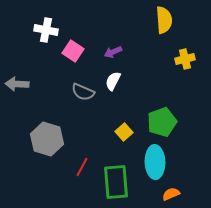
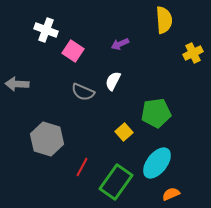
white cross: rotated 10 degrees clockwise
purple arrow: moved 7 px right, 8 px up
yellow cross: moved 8 px right, 6 px up; rotated 12 degrees counterclockwise
green pentagon: moved 6 px left, 9 px up; rotated 12 degrees clockwise
cyan ellipse: moved 2 px right, 1 px down; rotated 40 degrees clockwise
green rectangle: rotated 40 degrees clockwise
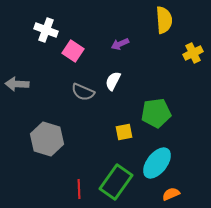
yellow square: rotated 30 degrees clockwise
red line: moved 3 px left, 22 px down; rotated 30 degrees counterclockwise
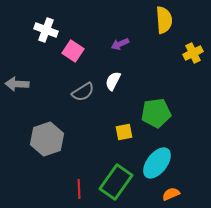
gray semicircle: rotated 55 degrees counterclockwise
gray hexagon: rotated 24 degrees clockwise
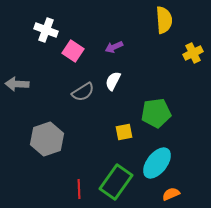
purple arrow: moved 6 px left, 3 px down
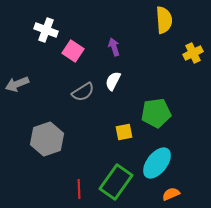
purple arrow: rotated 96 degrees clockwise
gray arrow: rotated 25 degrees counterclockwise
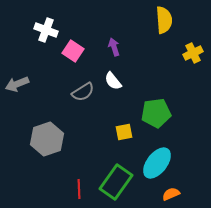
white semicircle: rotated 66 degrees counterclockwise
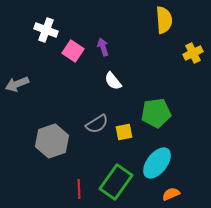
purple arrow: moved 11 px left
gray semicircle: moved 14 px right, 32 px down
gray hexagon: moved 5 px right, 2 px down
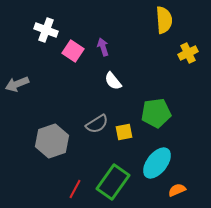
yellow cross: moved 5 px left
green rectangle: moved 3 px left
red line: moved 4 px left; rotated 30 degrees clockwise
orange semicircle: moved 6 px right, 4 px up
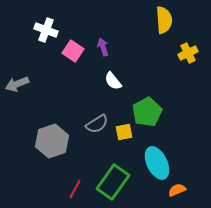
green pentagon: moved 9 px left, 1 px up; rotated 20 degrees counterclockwise
cyan ellipse: rotated 64 degrees counterclockwise
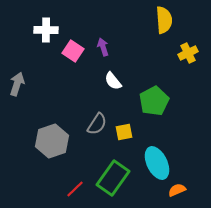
white cross: rotated 20 degrees counterclockwise
gray arrow: rotated 130 degrees clockwise
green pentagon: moved 7 px right, 11 px up
gray semicircle: rotated 25 degrees counterclockwise
green rectangle: moved 4 px up
red line: rotated 18 degrees clockwise
